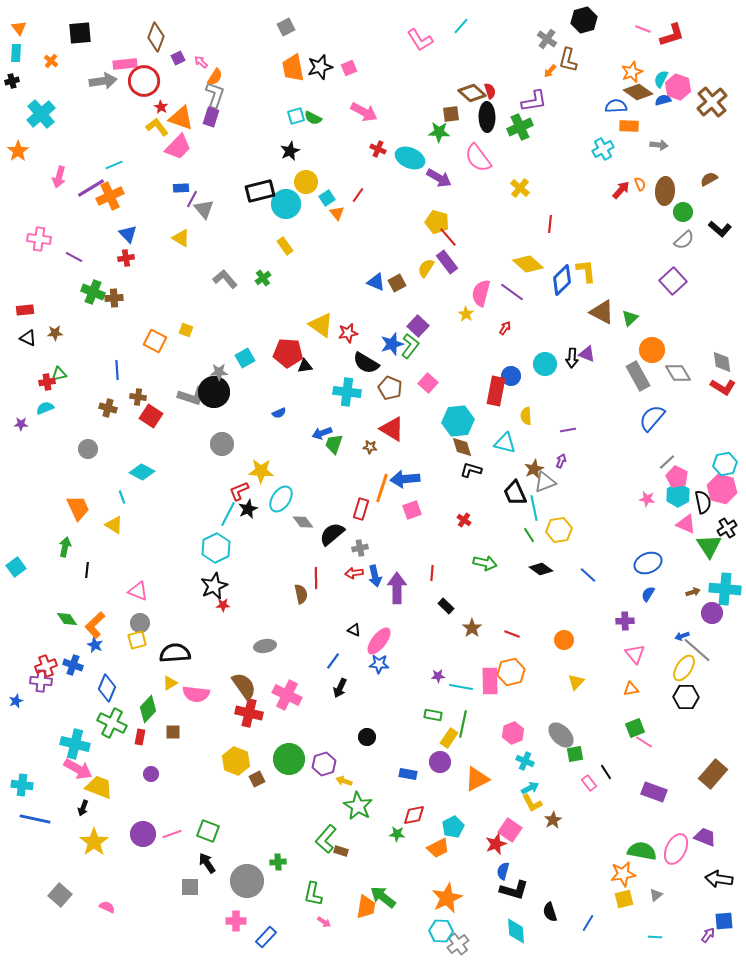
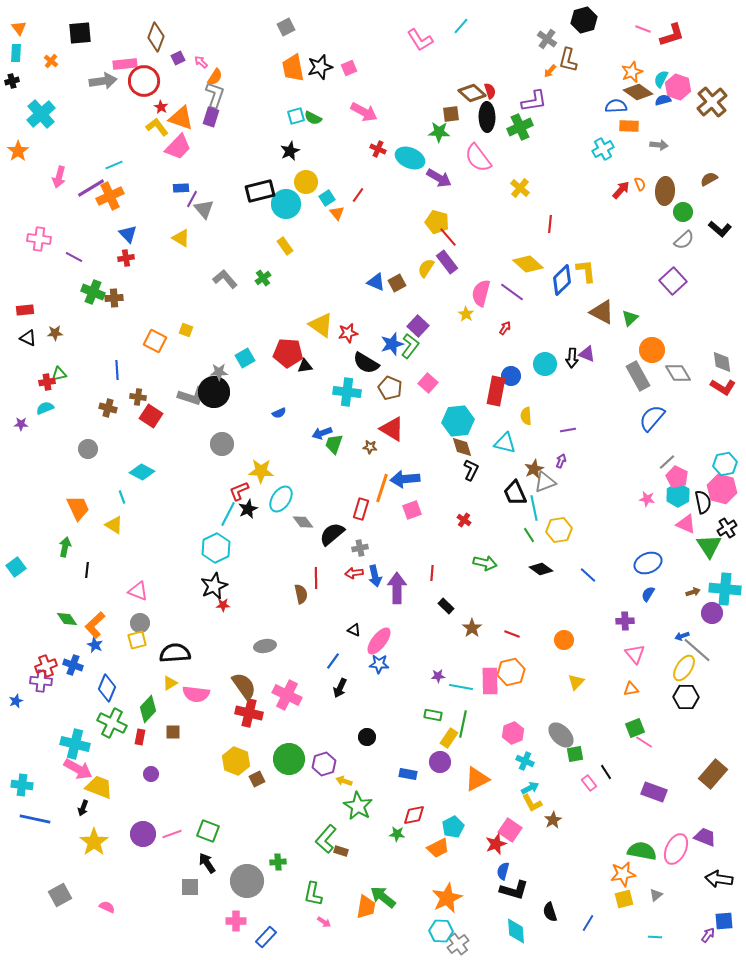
black L-shape at (471, 470): rotated 100 degrees clockwise
gray square at (60, 895): rotated 20 degrees clockwise
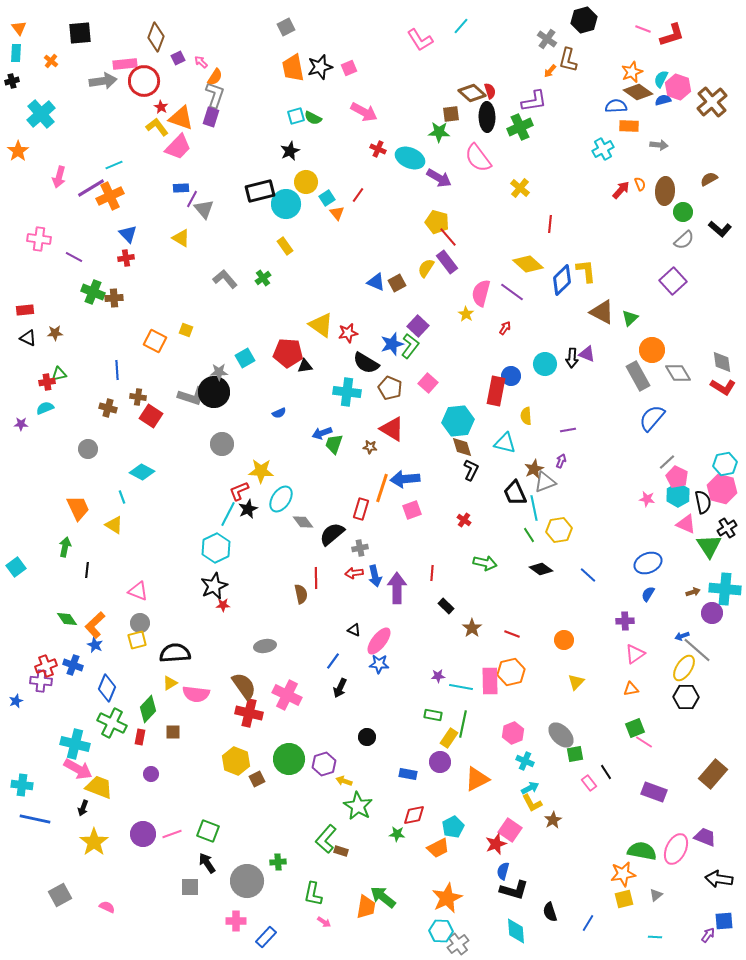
pink triangle at (635, 654): rotated 35 degrees clockwise
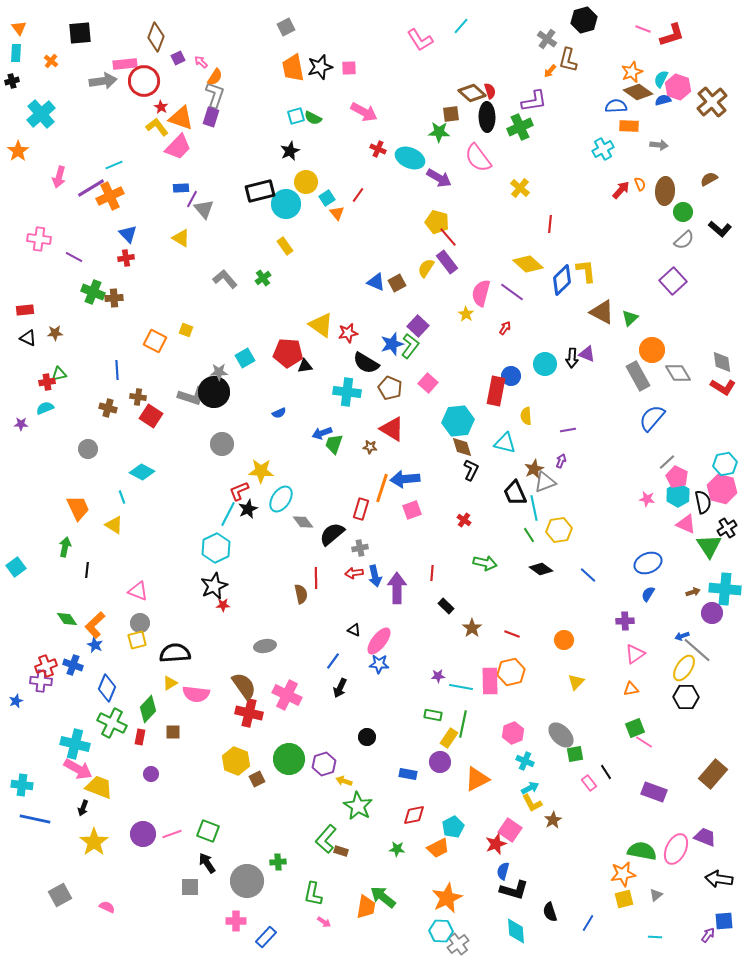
pink square at (349, 68): rotated 21 degrees clockwise
green star at (397, 834): moved 15 px down
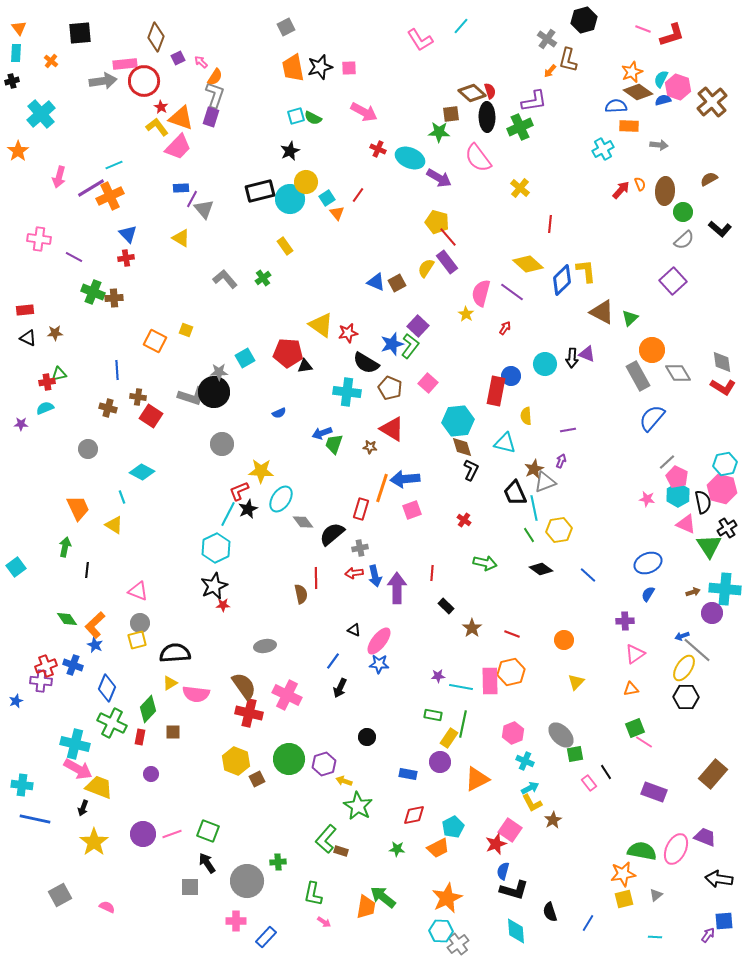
cyan circle at (286, 204): moved 4 px right, 5 px up
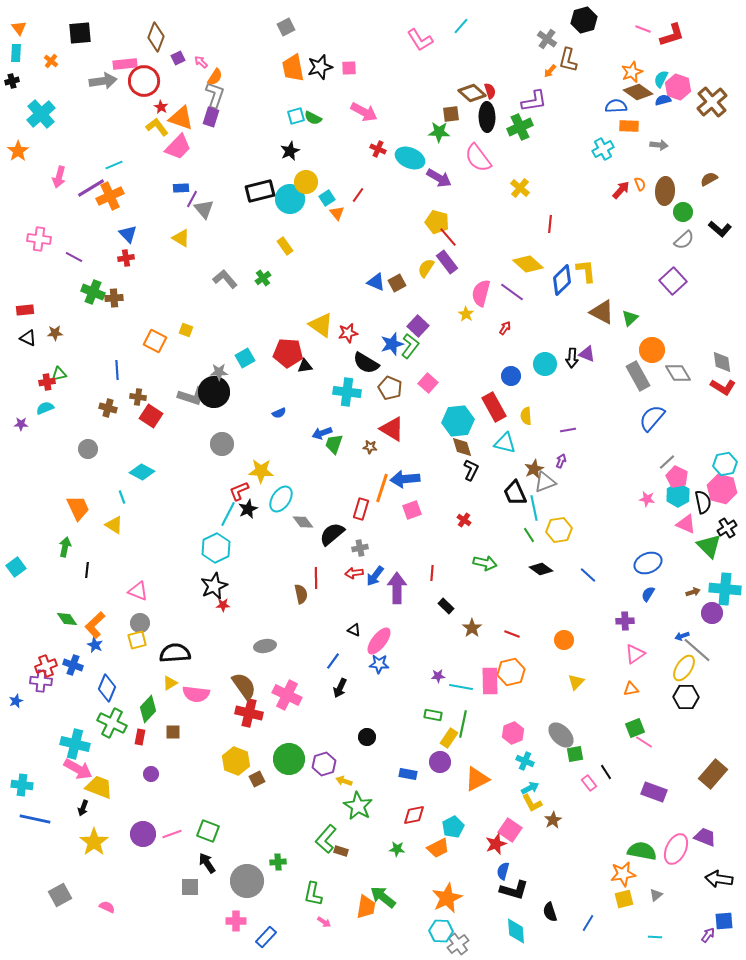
red rectangle at (496, 391): moved 2 px left, 16 px down; rotated 40 degrees counterclockwise
green triangle at (709, 546): rotated 12 degrees counterclockwise
blue arrow at (375, 576): rotated 50 degrees clockwise
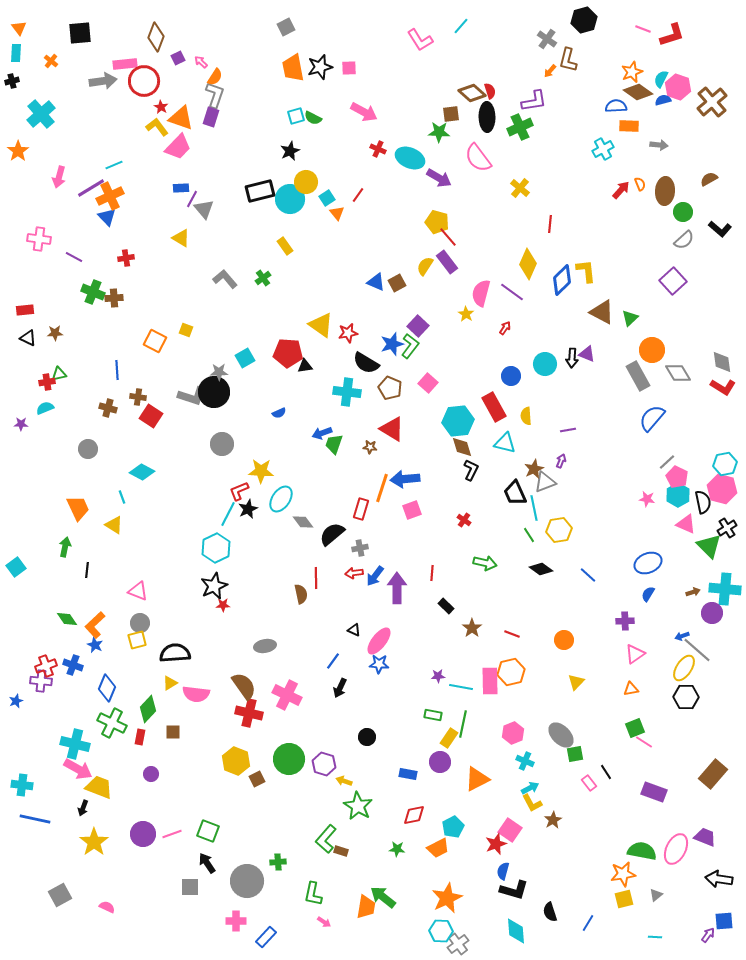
blue triangle at (128, 234): moved 21 px left, 17 px up
yellow diamond at (528, 264): rotated 72 degrees clockwise
yellow semicircle at (426, 268): moved 1 px left, 2 px up
purple hexagon at (324, 764): rotated 25 degrees counterclockwise
